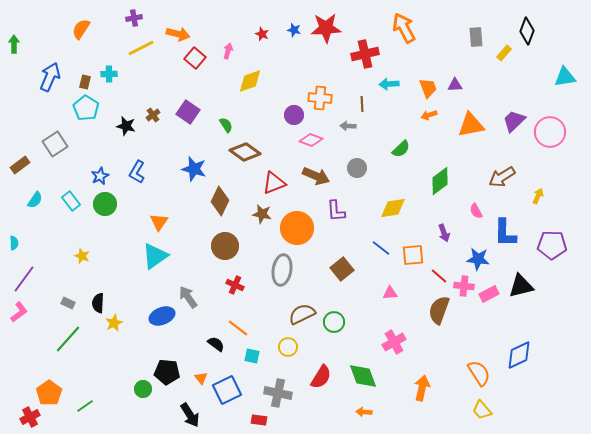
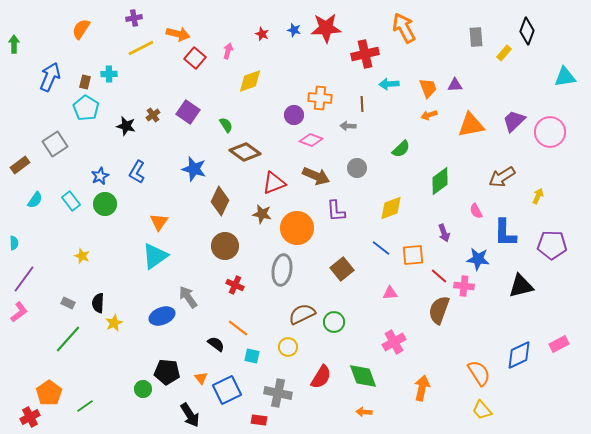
yellow diamond at (393, 208): moved 2 px left; rotated 12 degrees counterclockwise
pink rectangle at (489, 294): moved 70 px right, 50 px down
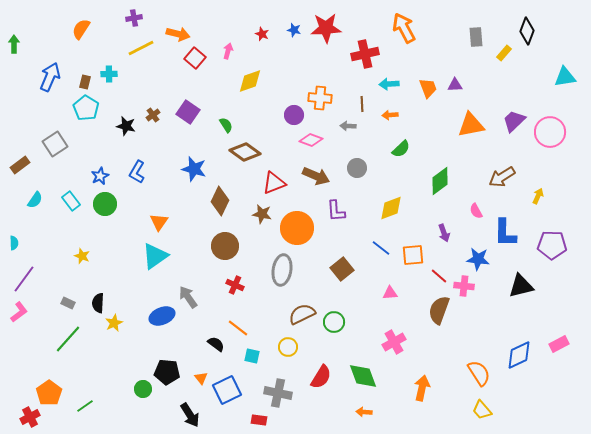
orange arrow at (429, 115): moved 39 px left; rotated 14 degrees clockwise
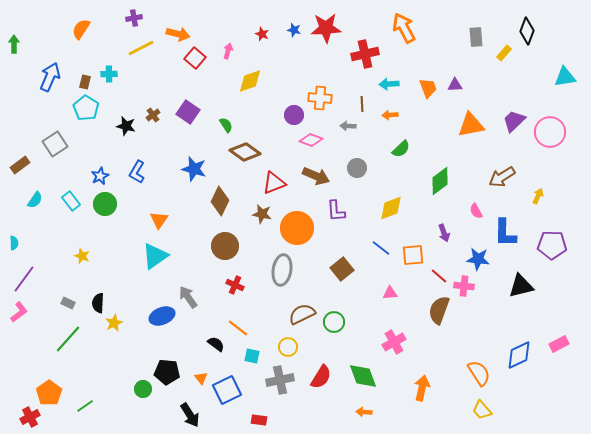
orange triangle at (159, 222): moved 2 px up
gray cross at (278, 393): moved 2 px right, 13 px up; rotated 24 degrees counterclockwise
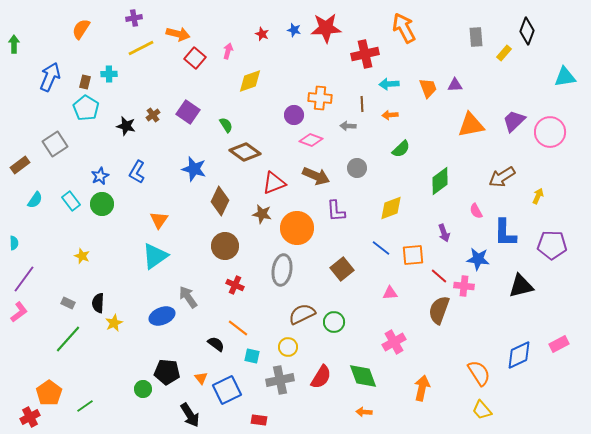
green circle at (105, 204): moved 3 px left
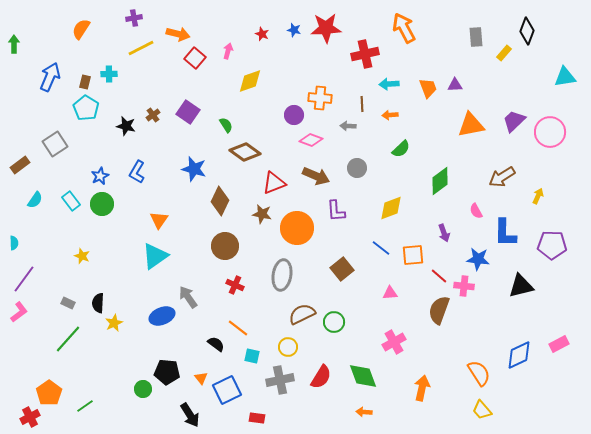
gray ellipse at (282, 270): moved 5 px down
red rectangle at (259, 420): moved 2 px left, 2 px up
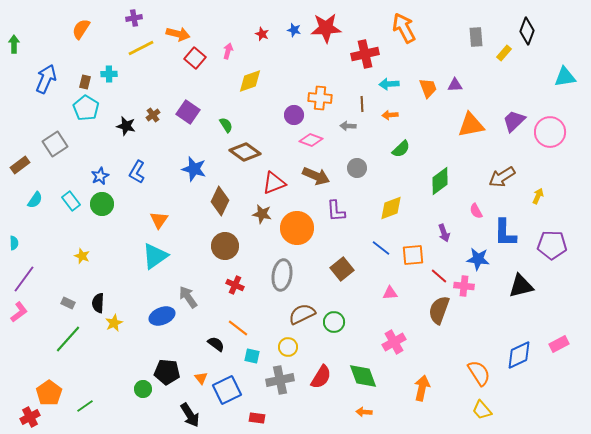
blue arrow at (50, 77): moved 4 px left, 2 px down
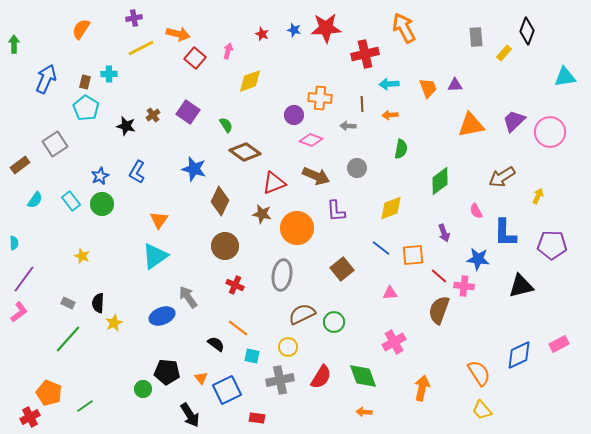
green semicircle at (401, 149): rotated 36 degrees counterclockwise
orange pentagon at (49, 393): rotated 15 degrees counterclockwise
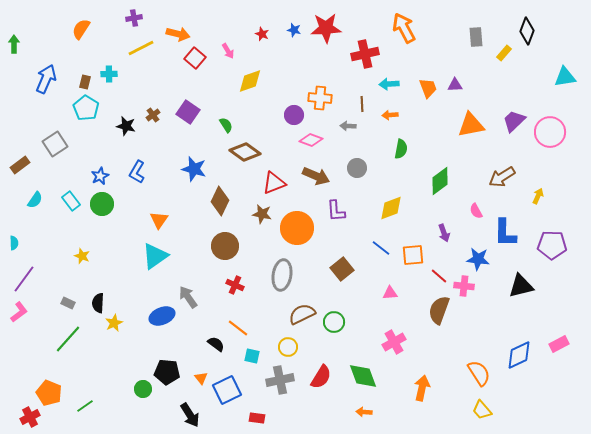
pink arrow at (228, 51): rotated 133 degrees clockwise
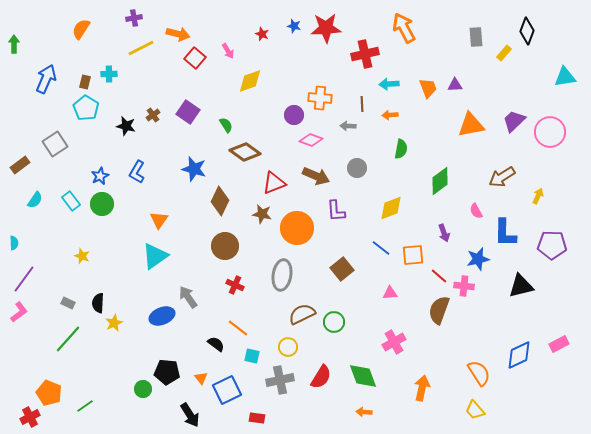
blue star at (294, 30): moved 4 px up
blue star at (478, 259): rotated 20 degrees counterclockwise
yellow trapezoid at (482, 410): moved 7 px left
